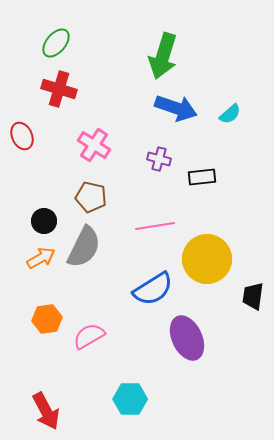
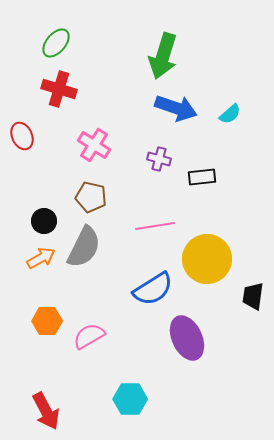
orange hexagon: moved 2 px down; rotated 8 degrees clockwise
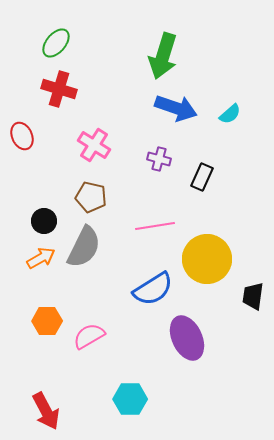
black rectangle: rotated 60 degrees counterclockwise
